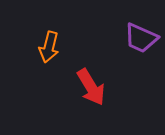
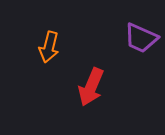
red arrow: rotated 54 degrees clockwise
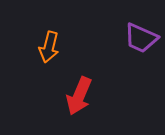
red arrow: moved 12 px left, 9 px down
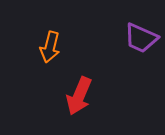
orange arrow: moved 1 px right
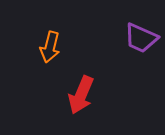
red arrow: moved 2 px right, 1 px up
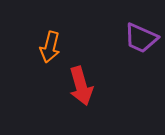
red arrow: moved 9 px up; rotated 39 degrees counterclockwise
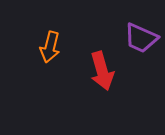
red arrow: moved 21 px right, 15 px up
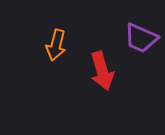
orange arrow: moved 6 px right, 2 px up
